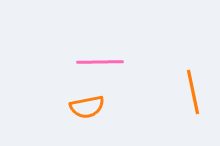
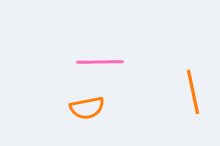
orange semicircle: moved 1 px down
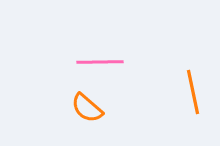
orange semicircle: rotated 52 degrees clockwise
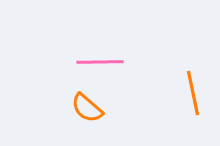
orange line: moved 1 px down
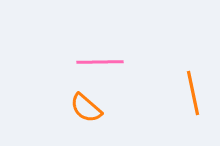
orange semicircle: moved 1 px left
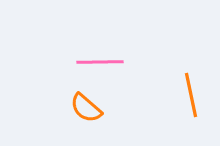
orange line: moved 2 px left, 2 px down
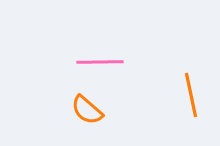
orange semicircle: moved 1 px right, 2 px down
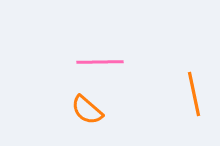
orange line: moved 3 px right, 1 px up
